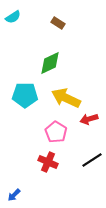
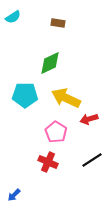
brown rectangle: rotated 24 degrees counterclockwise
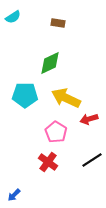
red cross: rotated 12 degrees clockwise
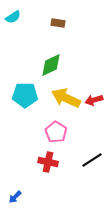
green diamond: moved 1 px right, 2 px down
red arrow: moved 5 px right, 19 px up
red cross: rotated 24 degrees counterclockwise
blue arrow: moved 1 px right, 2 px down
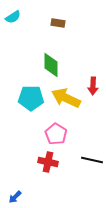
green diamond: rotated 65 degrees counterclockwise
cyan pentagon: moved 6 px right, 3 px down
red arrow: moved 1 px left, 14 px up; rotated 72 degrees counterclockwise
pink pentagon: moved 2 px down
black line: rotated 45 degrees clockwise
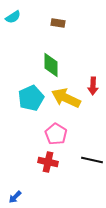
cyan pentagon: rotated 25 degrees counterclockwise
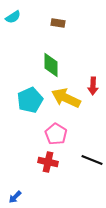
cyan pentagon: moved 1 px left, 2 px down
black line: rotated 10 degrees clockwise
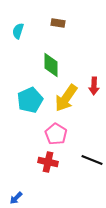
cyan semicircle: moved 5 px right, 14 px down; rotated 140 degrees clockwise
red arrow: moved 1 px right
yellow arrow: rotated 80 degrees counterclockwise
blue arrow: moved 1 px right, 1 px down
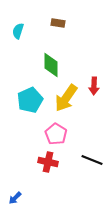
blue arrow: moved 1 px left
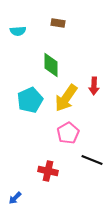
cyan semicircle: rotated 112 degrees counterclockwise
pink pentagon: moved 12 px right, 1 px up; rotated 10 degrees clockwise
red cross: moved 9 px down
